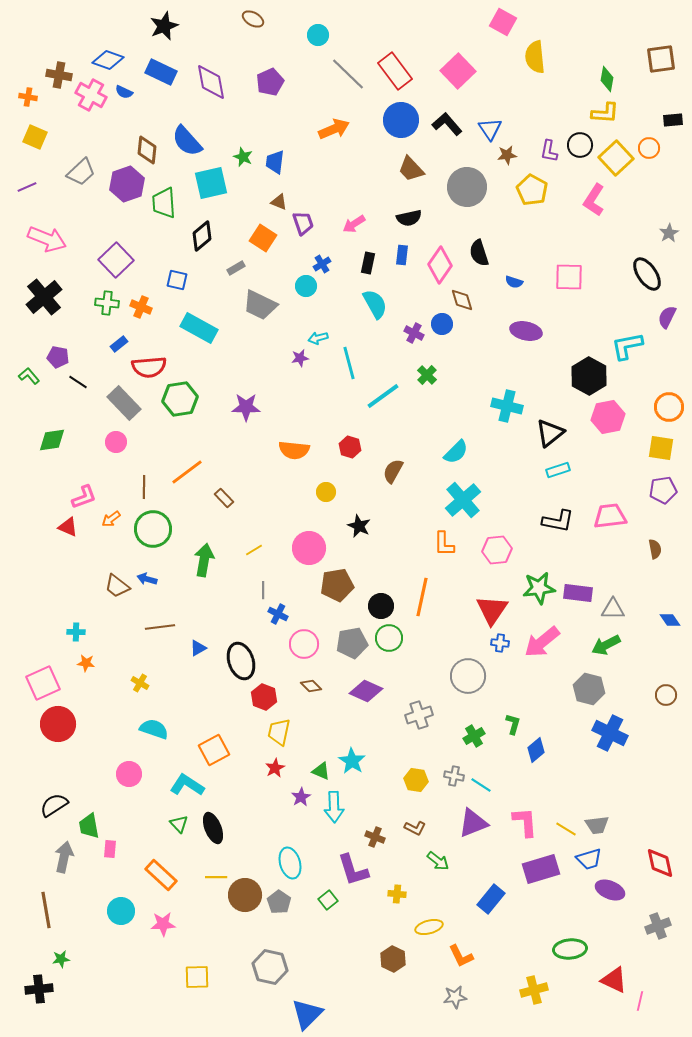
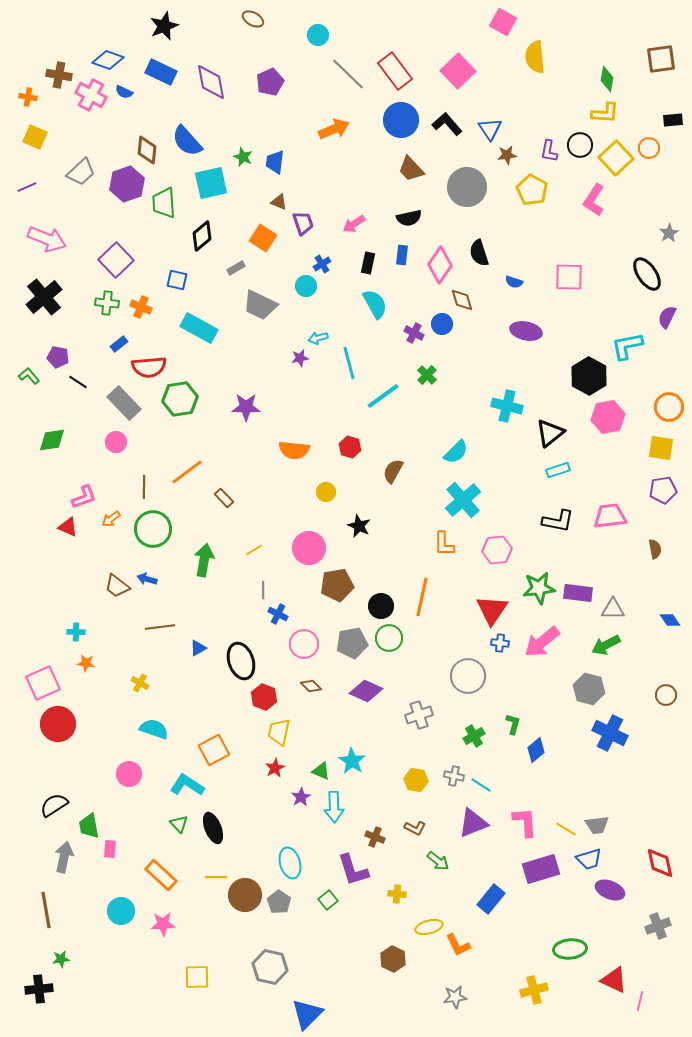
orange L-shape at (461, 956): moved 3 px left, 11 px up
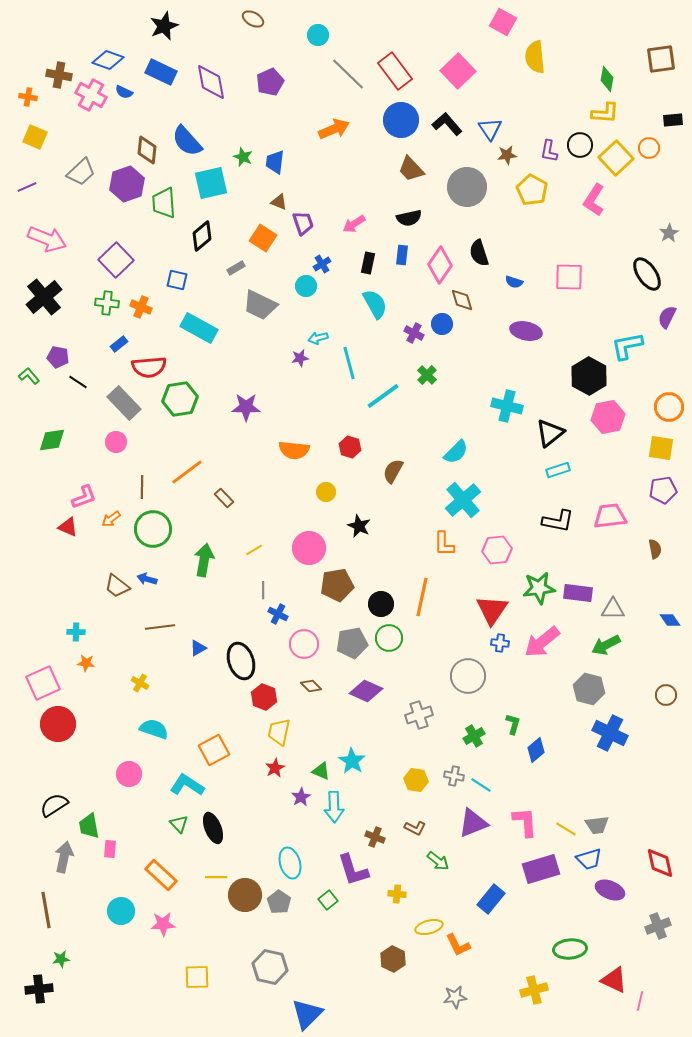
brown line at (144, 487): moved 2 px left
black circle at (381, 606): moved 2 px up
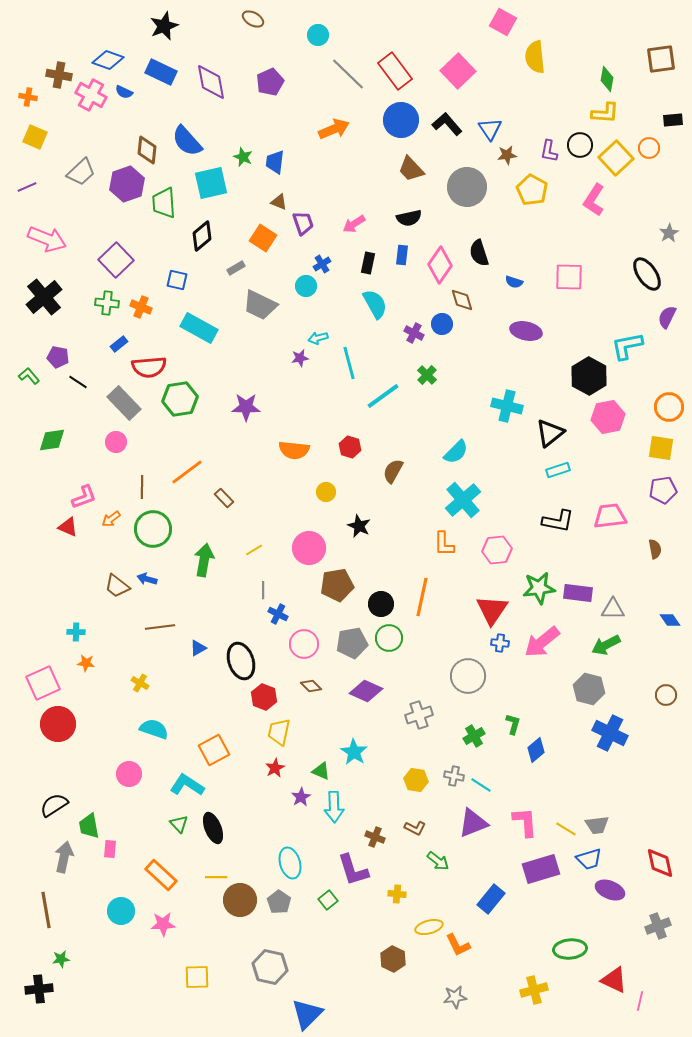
cyan star at (352, 761): moved 2 px right, 9 px up
brown circle at (245, 895): moved 5 px left, 5 px down
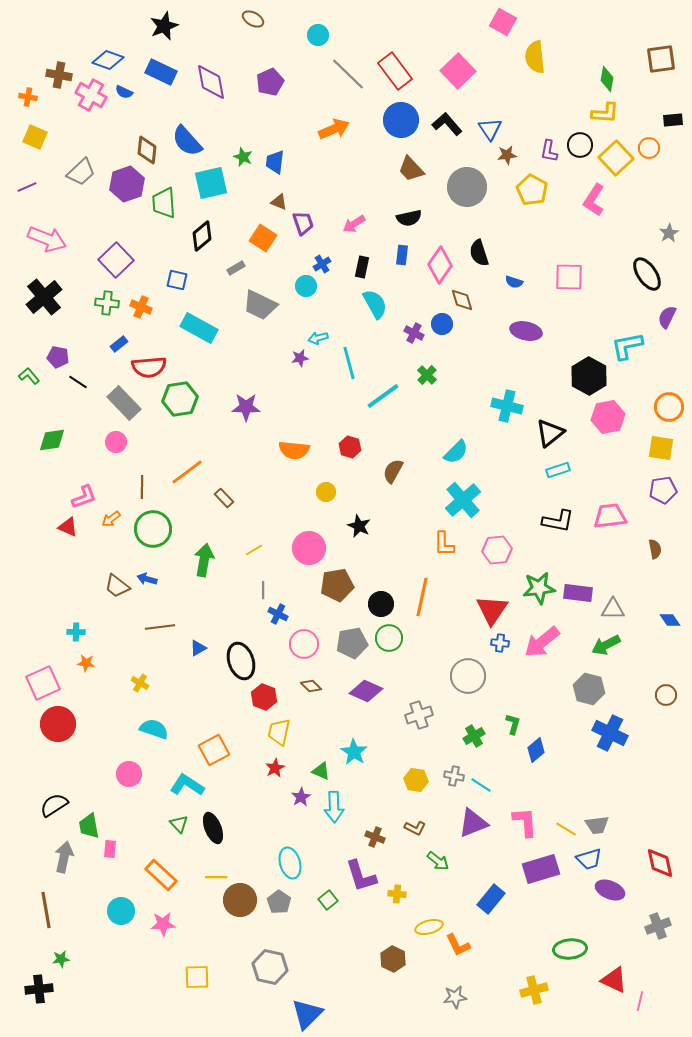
black rectangle at (368, 263): moved 6 px left, 4 px down
purple L-shape at (353, 870): moved 8 px right, 6 px down
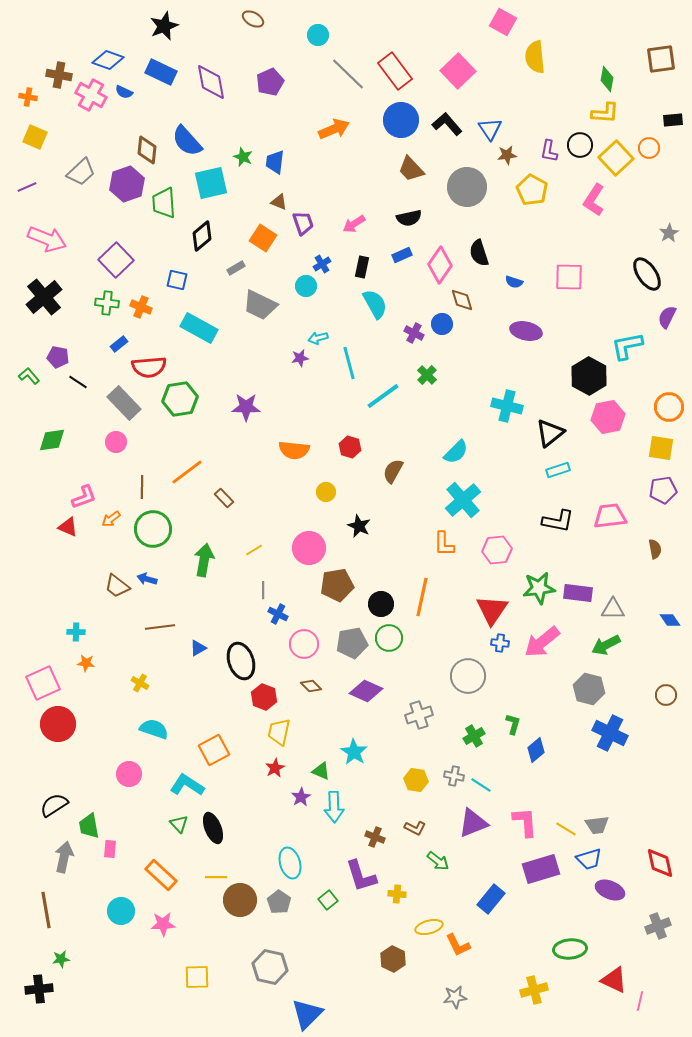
blue rectangle at (402, 255): rotated 60 degrees clockwise
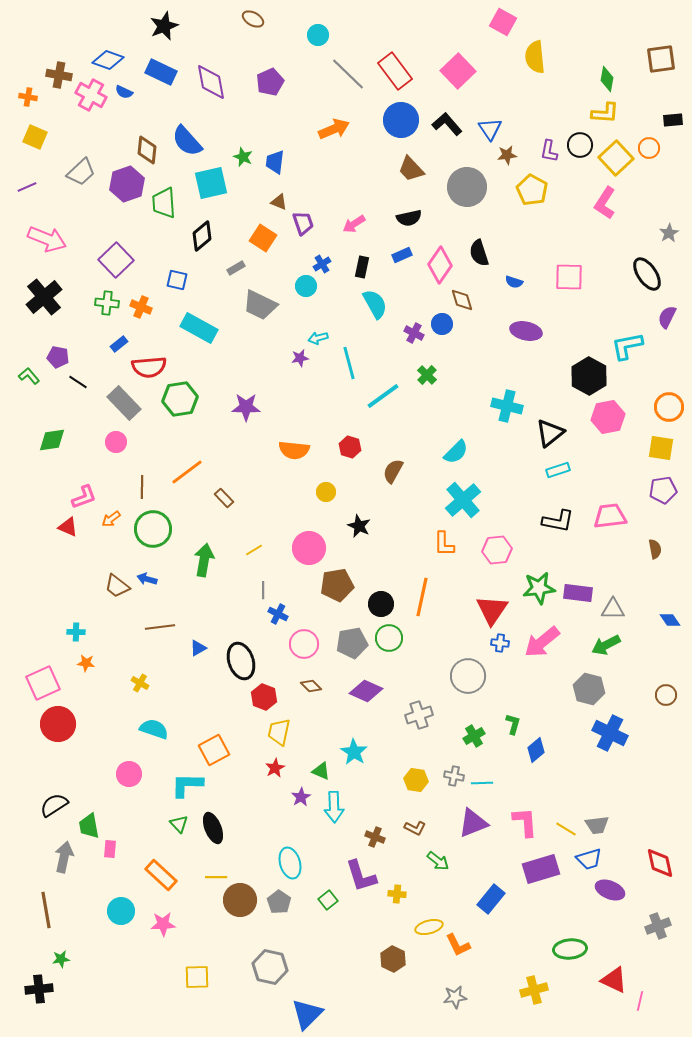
pink L-shape at (594, 200): moved 11 px right, 3 px down
cyan L-shape at (187, 785): rotated 32 degrees counterclockwise
cyan line at (481, 785): moved 1 px right, 2 px up; rotated 35 degrees counterclockwise
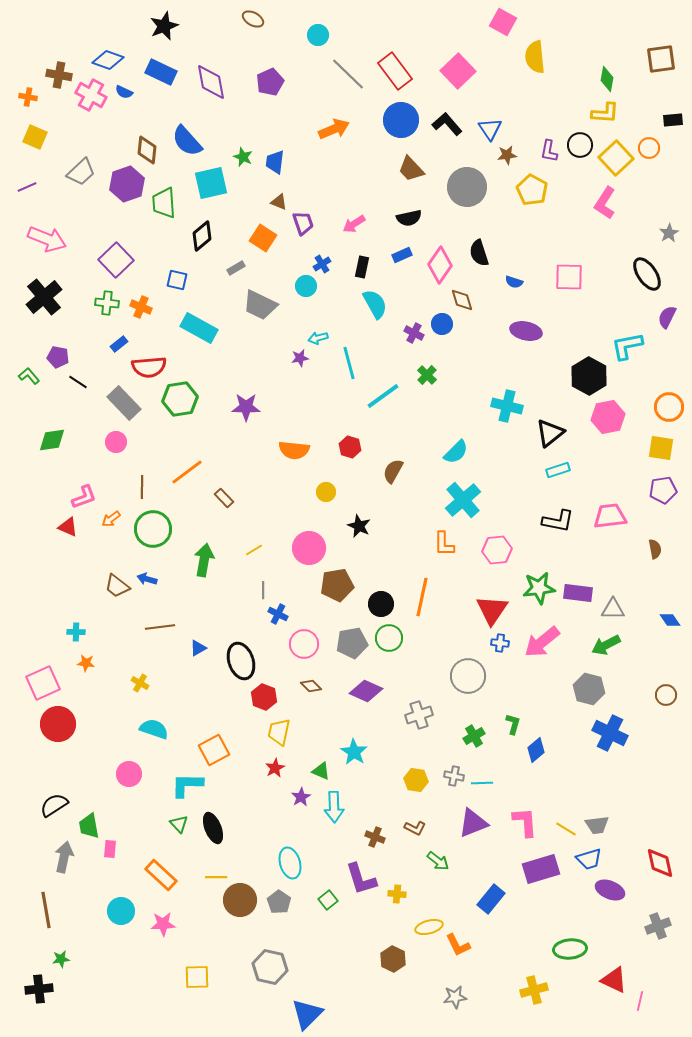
purple L-shape at (361, 876): moved 3 px down
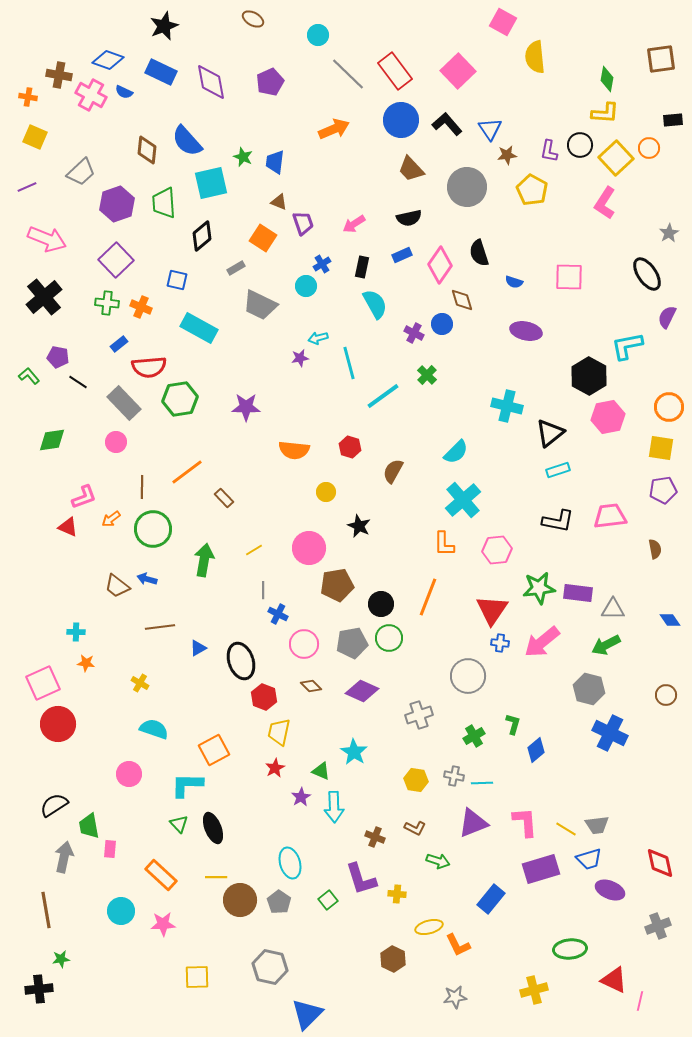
purple hexagon at (127, 184): moved 10 px left, 20 px down
orange line at (422, 597): moved 6 px right; rotated 9 degrees clockwise
purple diamond at (366, 691): moved 4 px left
green arrow at (438, 861): rotated 20 degrees counterclockwise
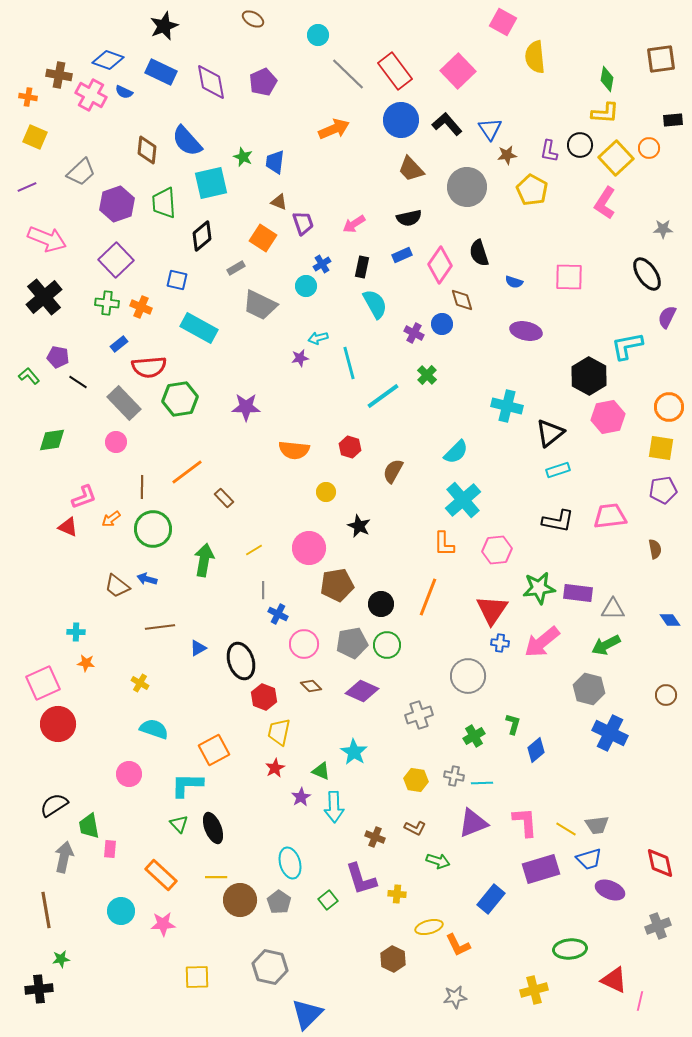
purple pentagon at (270, 82): moved 7 px left
gray star at (669, 233): moved 6 px left, 4 px up; rotated 30 degrees clockwise
green circle at (389, 638): moved 2 px left, 7 px down
